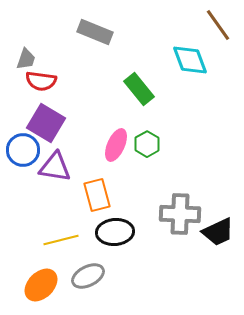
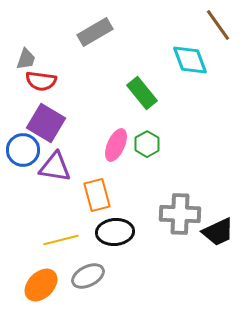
gray rectangle: rotated 52 degrees counterclockwise
green rectangle: moved 3 px right, 4 px down
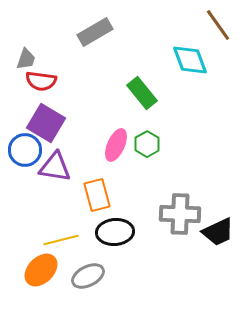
blue circle: moved 2 px right
orange ellipse: moved 15 px up
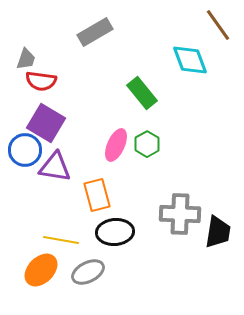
black trapezoid: rotated 56 degrees counterclockwise
yellow line: rotated 24 degrees clockwise
gray ellipse: moved 4 px up
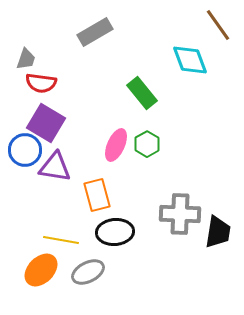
red semicircle: moved 2 px down
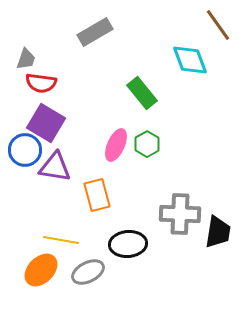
black ellipse: moved 13 px right, 12 px down
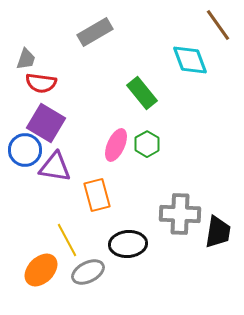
yellow line: moved 6 px right; rotated 52 degrees clockwise
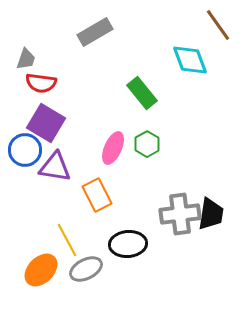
pink ellipse: moved 3 px left, 3 px down
orange rectangle: rotated 12 degrees counterclockwise
gray cross: rotated 9 degrees counterclockwise
black trapezoid: moved 7 px left, 18 px up
gray ellipse: moved 2 px left, 3 px up
